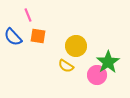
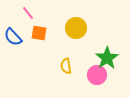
pink line: moved 2 px up; rotated 16 degrees counterclockwise
orange square: moved 1 px right, 3 px up
yellow circle: moved 18 px up
green star: moved 1 px left, 4 px up
yellow semicircle: rotated 49 degrees clockwise
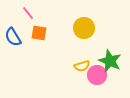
yellow circle: moved 8 px right
blue semicircle: rotated 12 degrees clockwise
green star: moved 3 px right, 3 px down; rotated 15 degrees counterclockwise
yellow semicircle: moved 16 px right; rotated 98 degrees counterclockwise
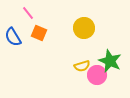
orange square: rotated 14 degrees clockwise
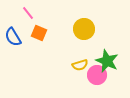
yellow circle: moved 1 px down
green star: moved 3 px left
yellow semicircle: moved 2 px left, 1 px up
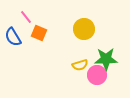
pink line: moved 2 px left, 4 px down
green star: moved 1 px left, 2 px up; rotated 25 degrees counterclockwise
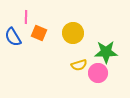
pink line: rotated 40 degrees clockwise
yellow circle: moved 11 px left, 4 px down
green star: moved 7 px up
yellow semicircle: moved 1 px left
pink circle: moved 1 px right, 2 px up
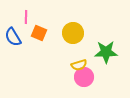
pink circle: moved 14 px left, 4 px down
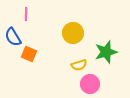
pink line: moved 3 px up
orange square: moved 10 px left, 21 px down
green star: rotated 15 degrees counterclockwise
pink circle: moved 6 px right, 7 px down
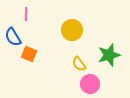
yellow circle: moved 1 px left, 3 px up
green star: moved 3 px right, 3 px down
yellow semicircle: moved 1 px up; rotated 70 degrees clockwise
